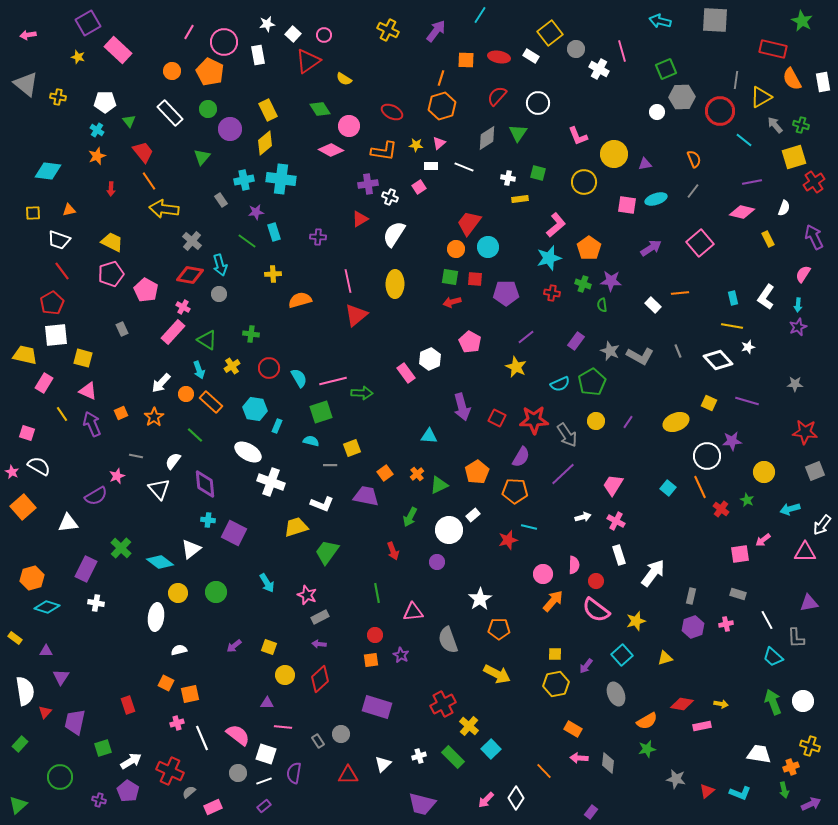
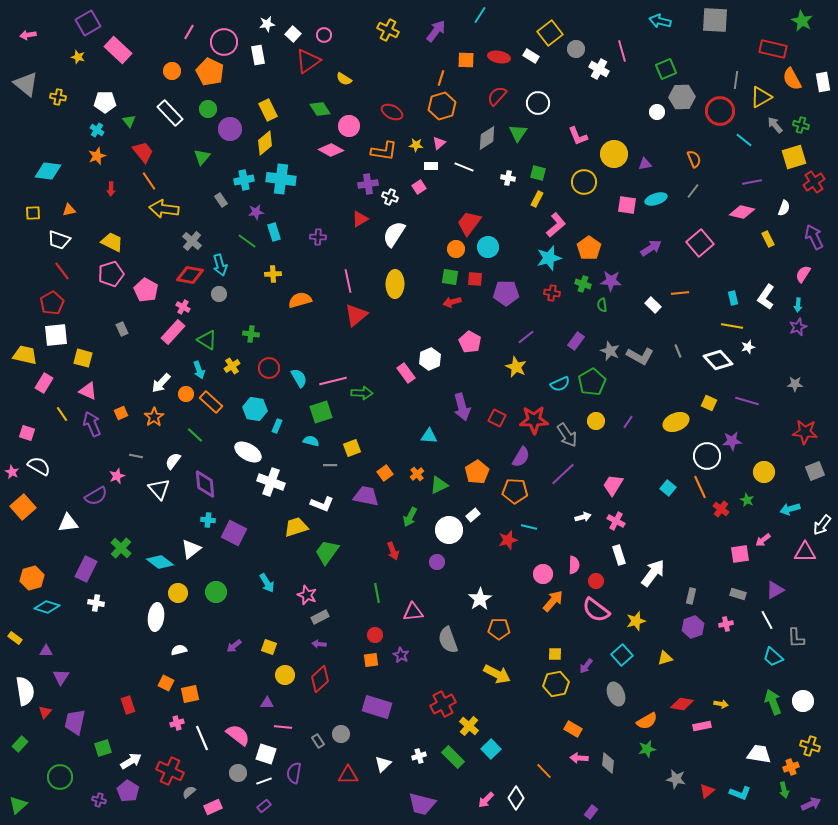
yellow rectangle at (520, 199): moved 17 px right; rotated 56 degrees counterclockwise
purple triangle at (809, 603): moved 34 px left, 13 px up; rotated 18 degrees counterclockwise
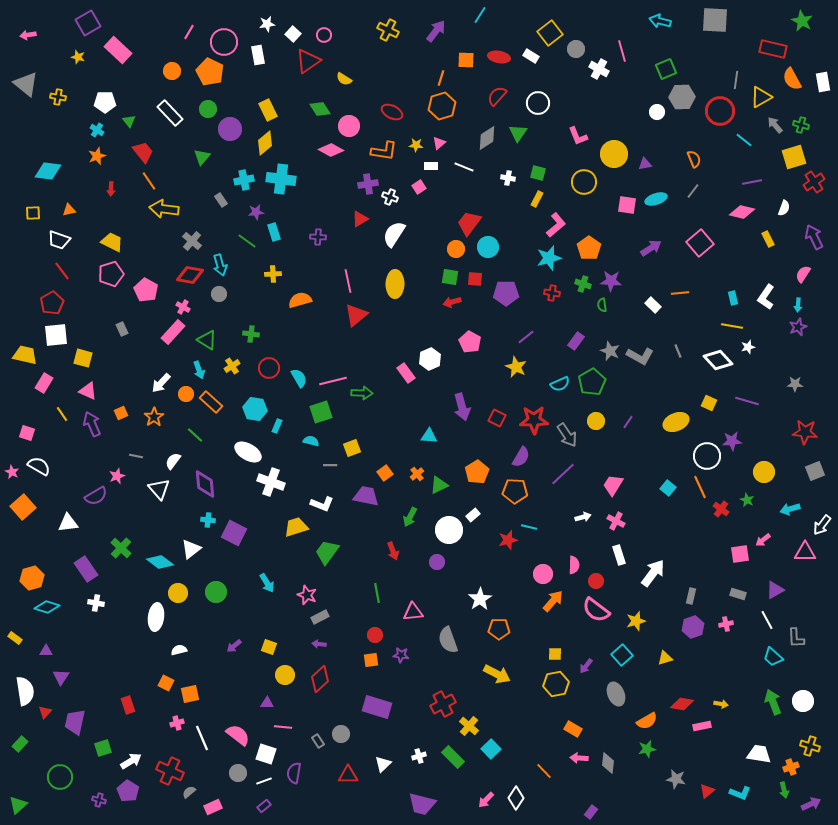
purple rectangle at (86, 569): rotated 60 degrees counterclockwise
purple star at (401, 655): rotated 21 degrees counterclockwise
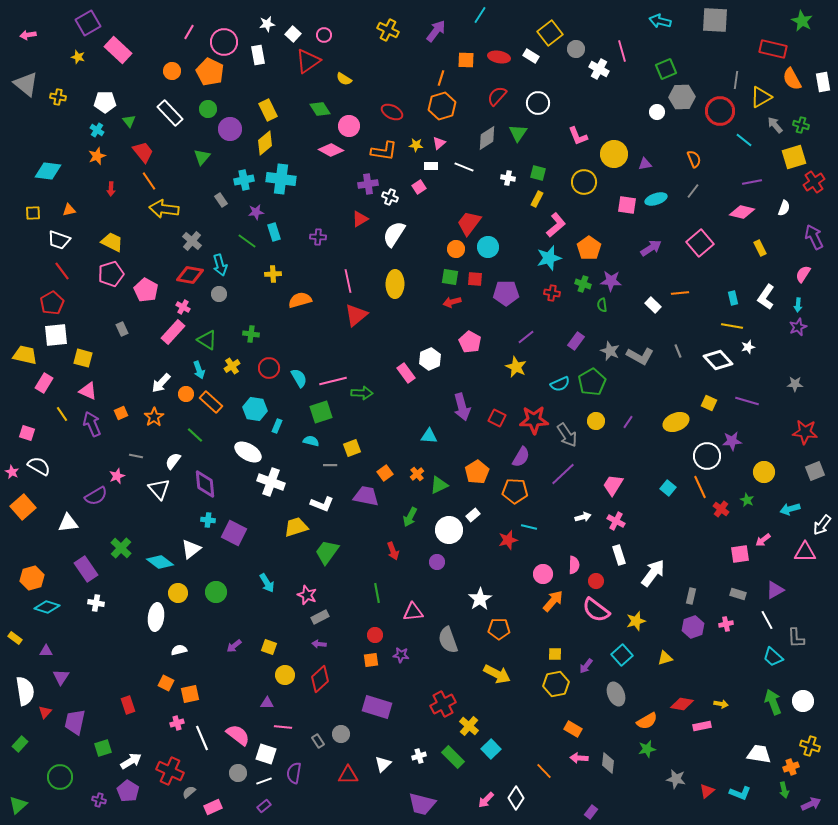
yellow rectangle at (768, 239): moved 8 px left, 9 px down
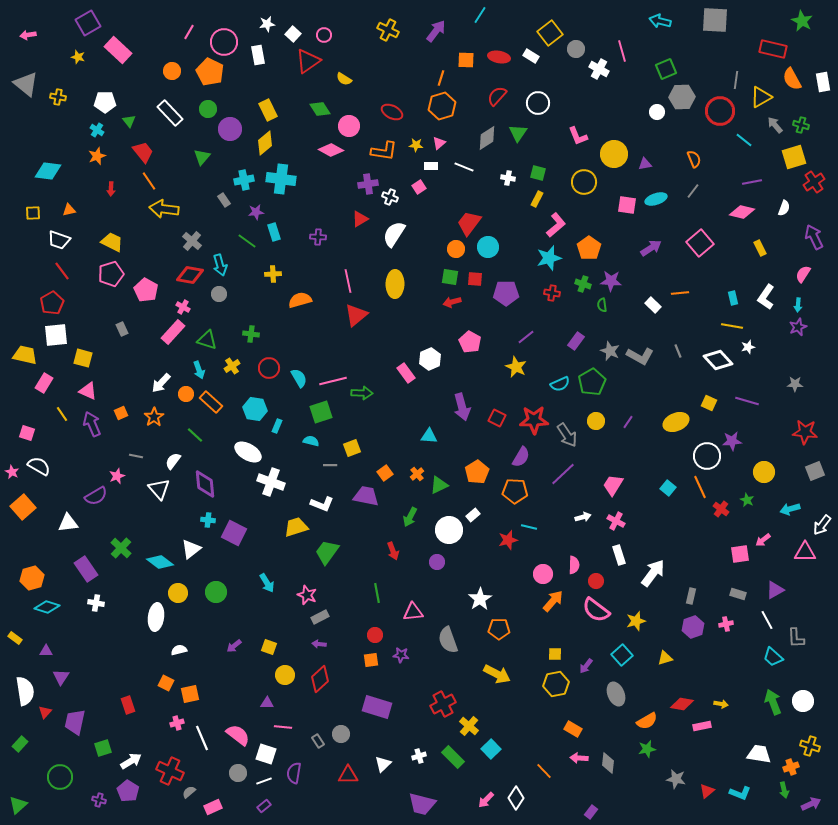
gray rectangle at (221, 200): moved 3 px right
green triangle at (207, 340): rotated 15 degrees counterclockwise
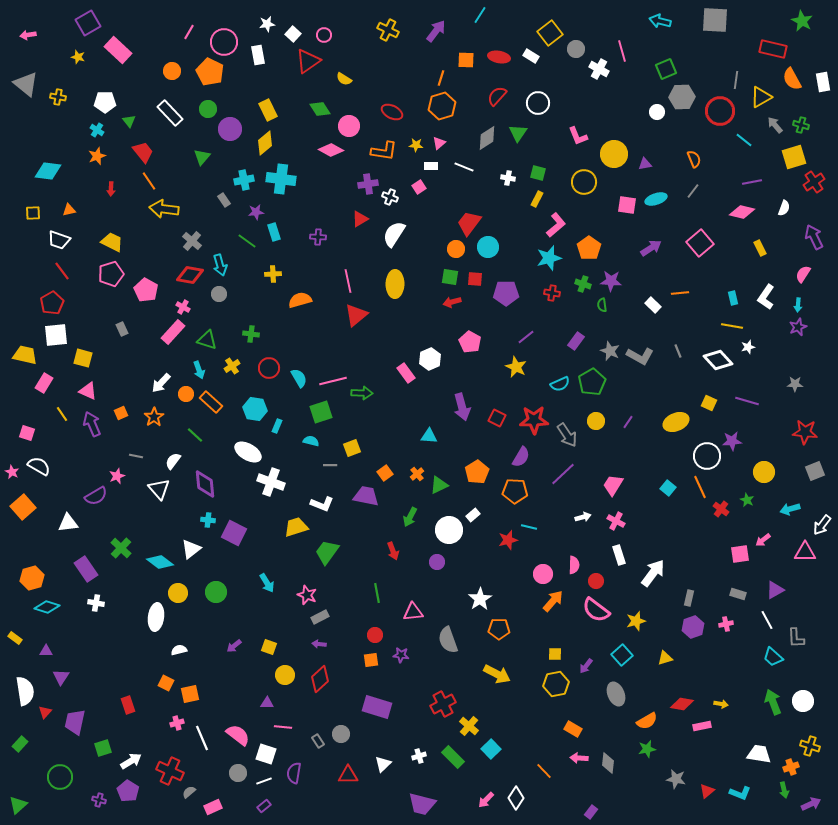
gray rectangle at (691, 596): moved 2 px left, 2 px down
